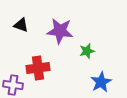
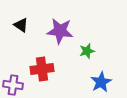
black triangle: rotated 14 degrees clockwise
red cross: moved 4 px right, 1 px down
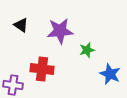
purple star: rotated 12 degrees counterclockwise
green star: moved 1 px up
red cross: rotated 15 degrees clockwise
blue star: moved 9 px right, 8 px up; rotated 20 degrees counterclockwise
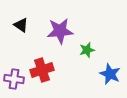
red cross: moved 1 px down; rotated 25 degrees counterclockwise
purple cross: moved 1 px right, 6 px up
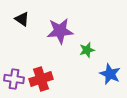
black triangle: moved 1 px right, 6 px up
red cross: moved 1 px left, 9 px down
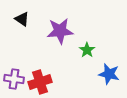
green star: rotated 21 degrees counterclockwise
blue star: moved 1 px left; rotated 10 degrees counterclockwise
red cross: moved 1 px left, 3 px down
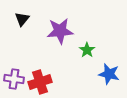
black triangle: rotated 35 degrees clockwise
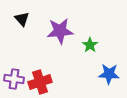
black triangle: rotated 21 degrees counterclockwise
green star: moved 3 px right, 5 px up
blue star: rotated 10 degrees counterclockwise
